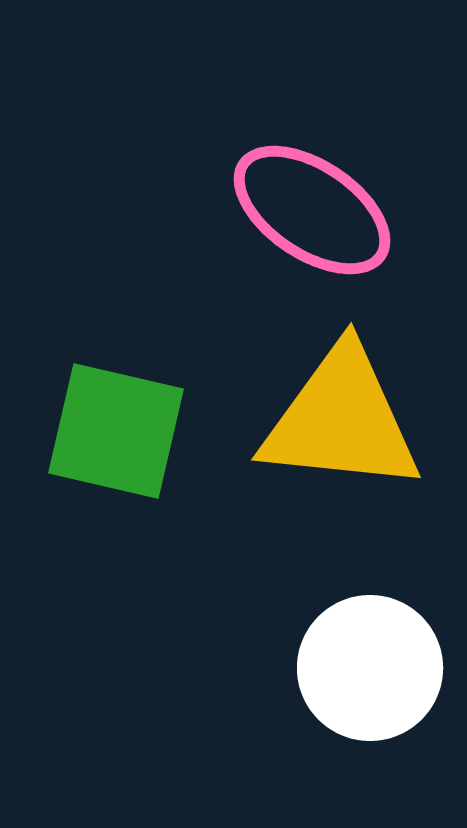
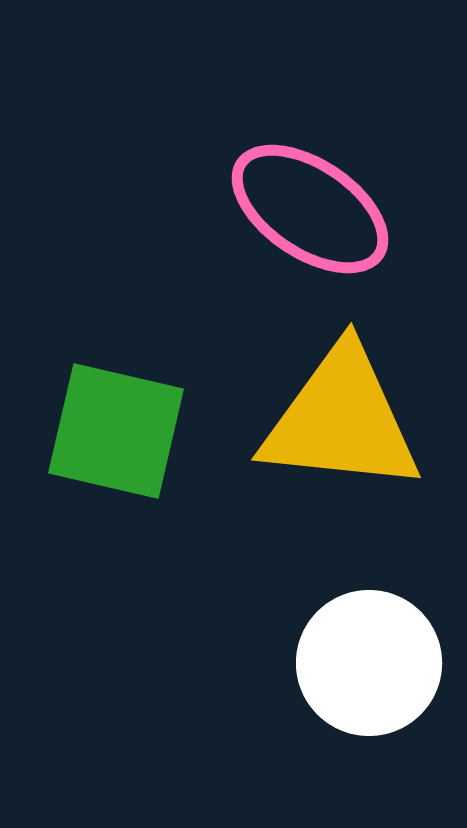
pink ellipse: moved 2 px left, 1 px up
white circle: moved 1 px left, 5 px up
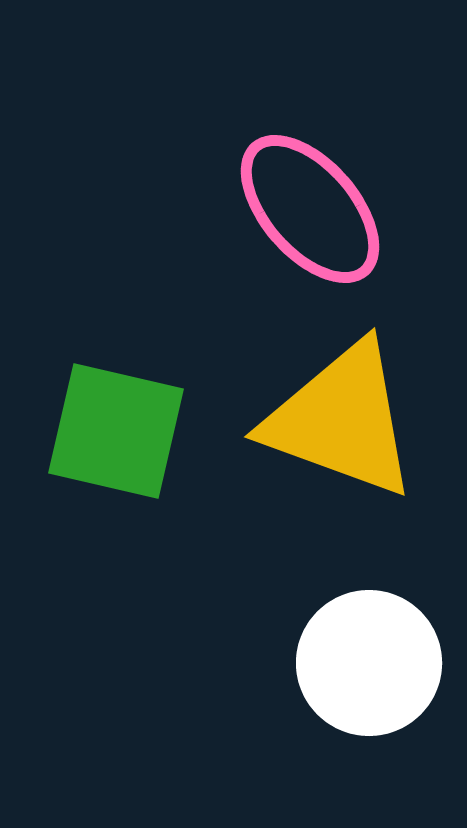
pink ellipse: rotated 15 degrees clockwise
yellow triangle: rotated 14 degrees clockwise
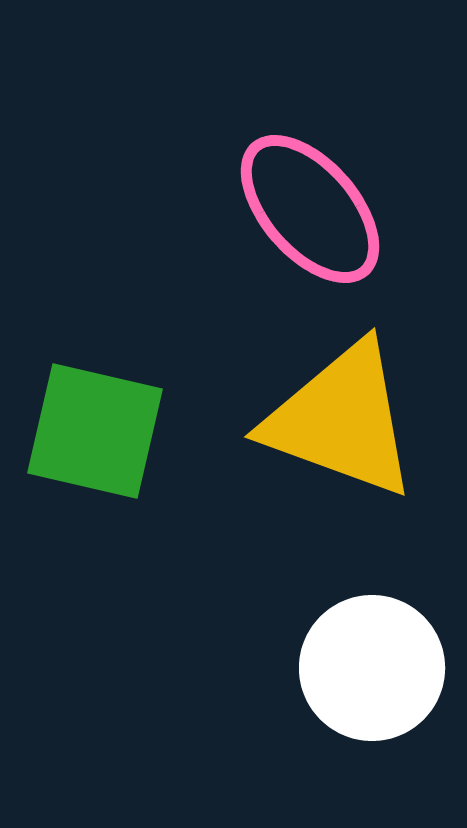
green square: moved 21 px left
white circle: moved 3 px right, 5 px down
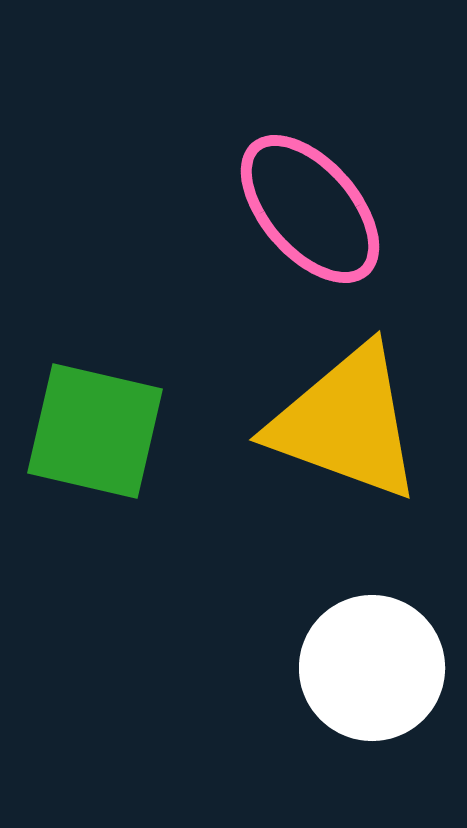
yellow triangle: moved 5 px right, 3 px down
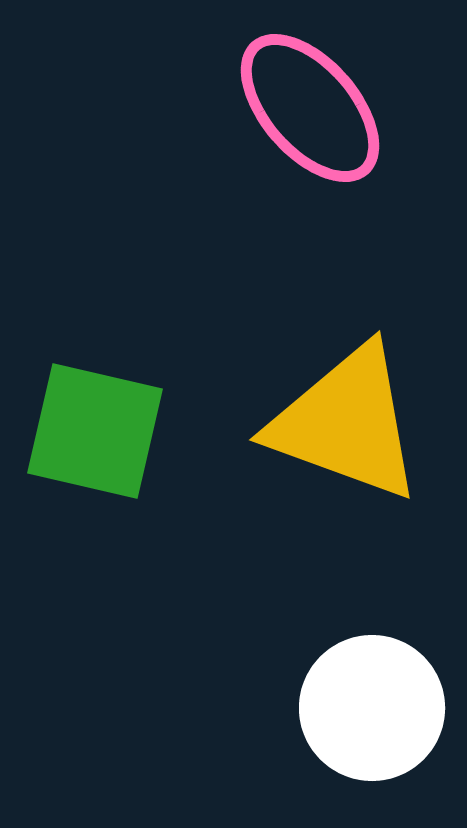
pink ellipse: moved 101 px up
white circle: moved 40 px down
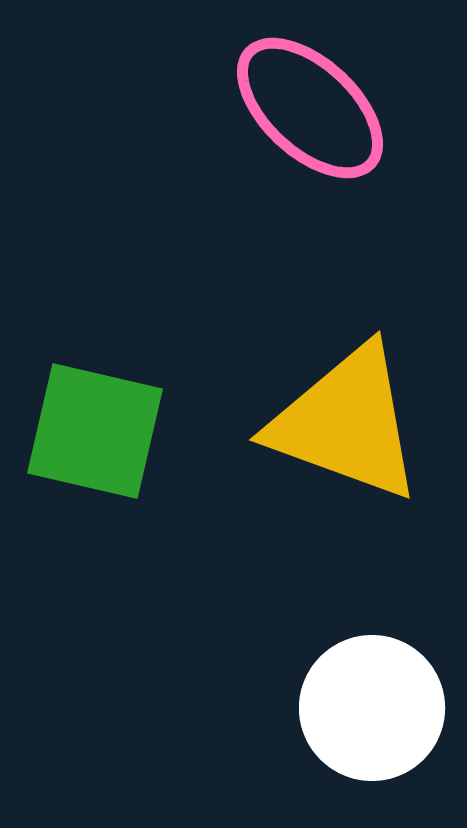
pink ellipse: rotated 6 degrees counterclockwise
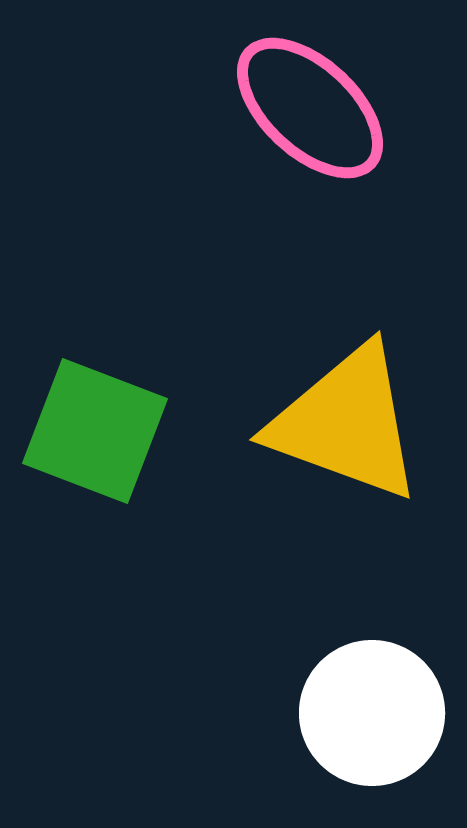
green square: rotated 8 degrees clockwise
white circle: moved 5 px down
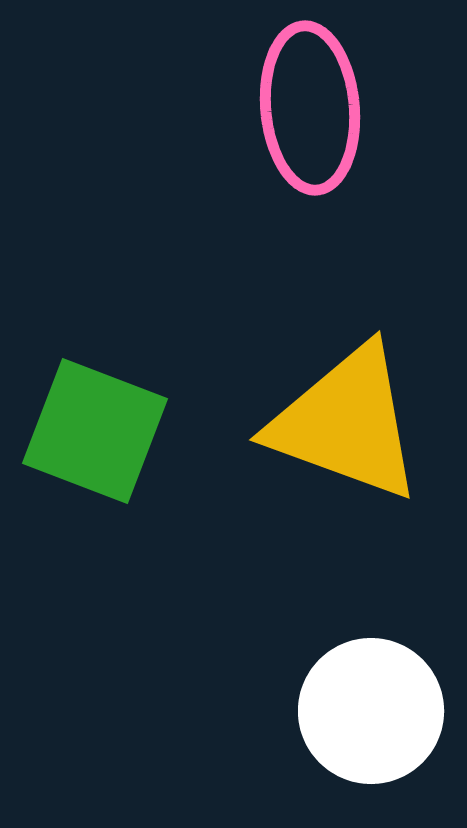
pink ellipse: rotated 42 degrees clockwise
white circle: moved 1 px left, 2 px up
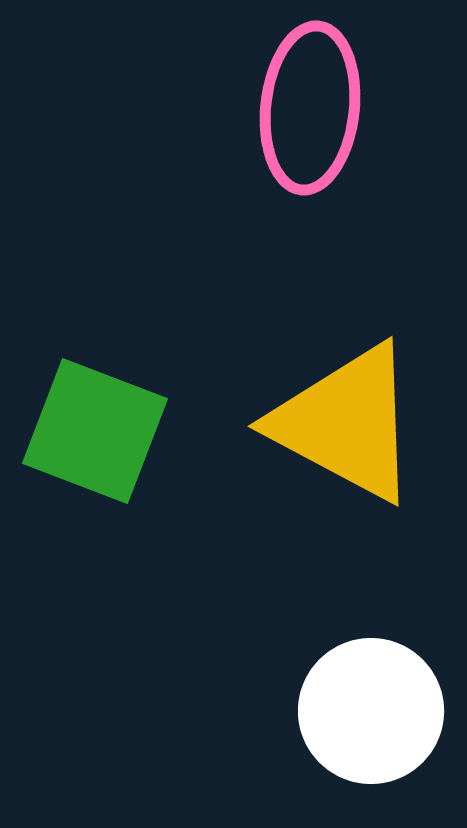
pink ellipse: rotated 11 degrees clockwise
yellow triangle: rotated 8 degrees clockwise
